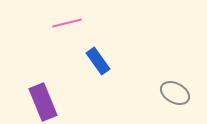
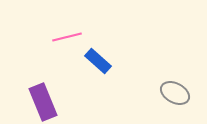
pink line: moved 14 px down
blue rectangle: rotated 12 degrees counterclockwise
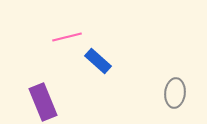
gray ellipse: rotated 68 degrees clockwise
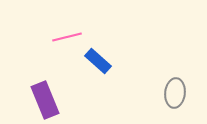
purple rectangle: moved 2 px right, 2 px up
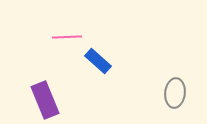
pink line: rotated 12 degrees clockwise
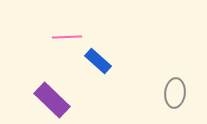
purple rectangle: moved 7 px right; rotated 24 degrees counterclockwise
